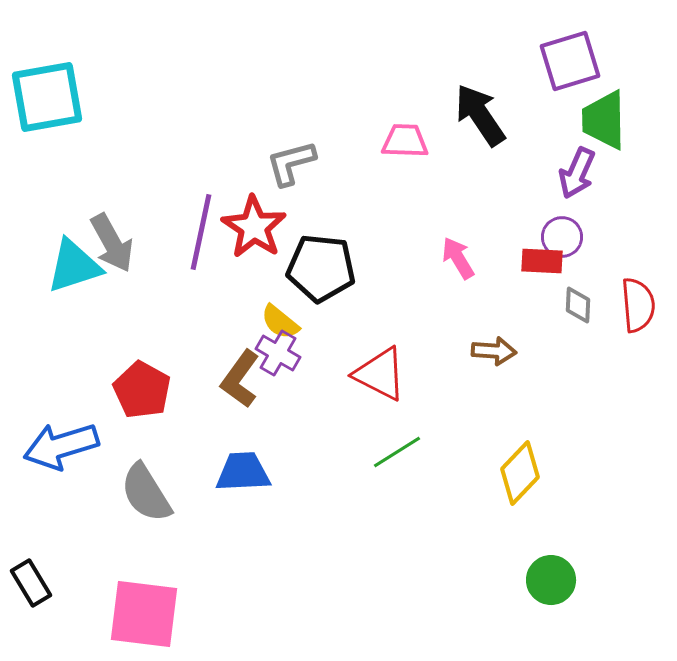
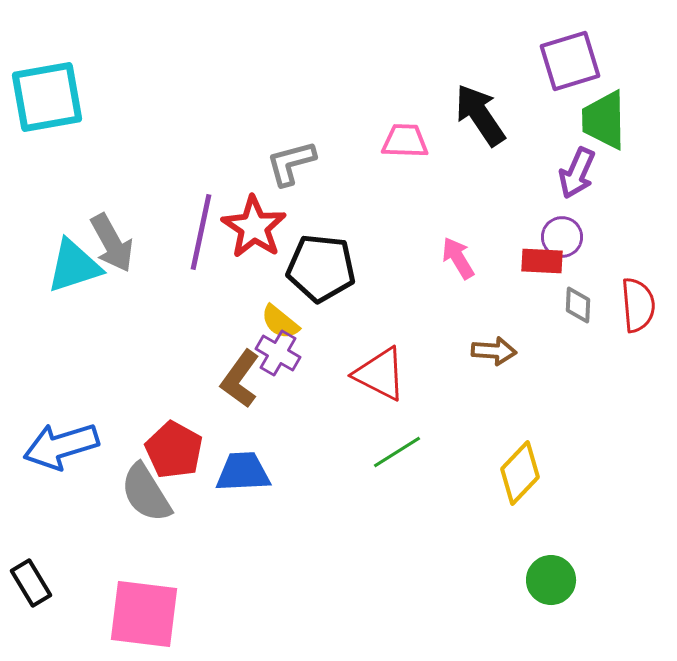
red pentagon: moved 32 px right, 60 px down
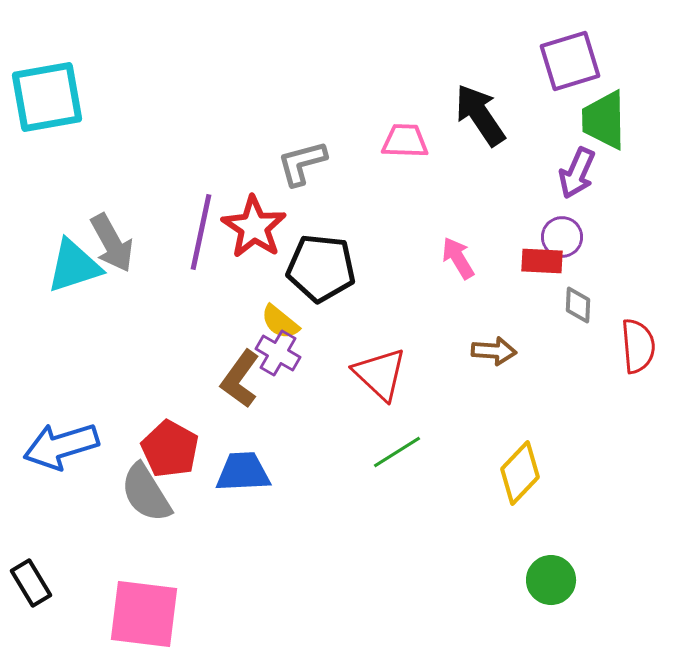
gray L-shape: moved 11 px right
red semicircle: moved 41 px down
red triangle: rotated 16 degrees clockwise
red pentagon: moved 4 px left, 1 px up
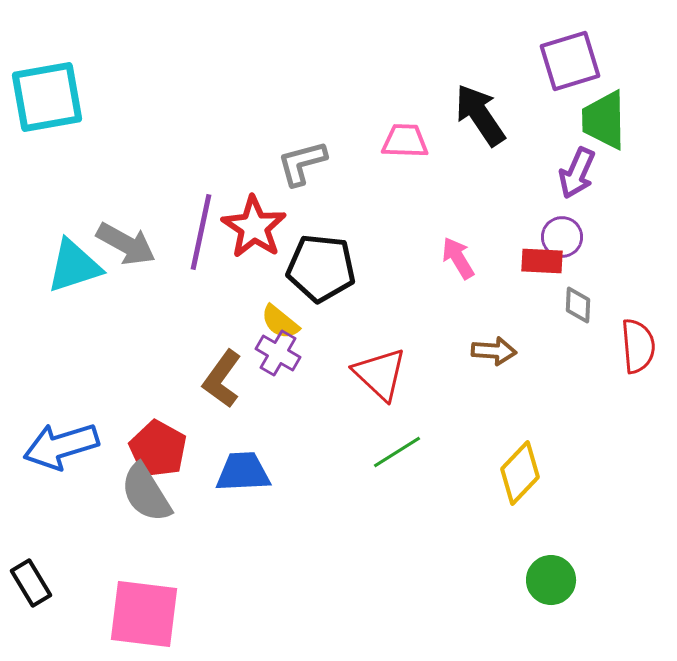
gray arrow: moved 14 px right, 1 px down; rotated 32 degrees counterclockwise
brown L-shape: moved 18 px left
red pentagon: moved 12 px left
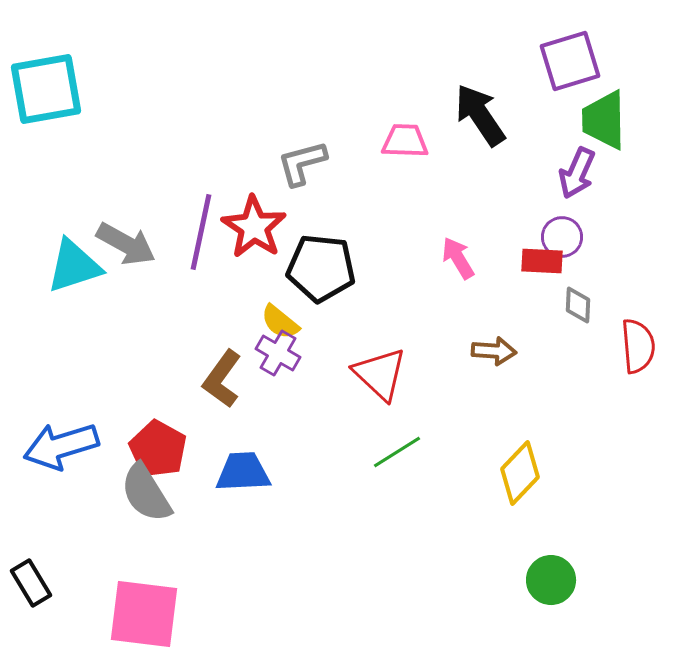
cyan square: moved 1 px left, 8 px up
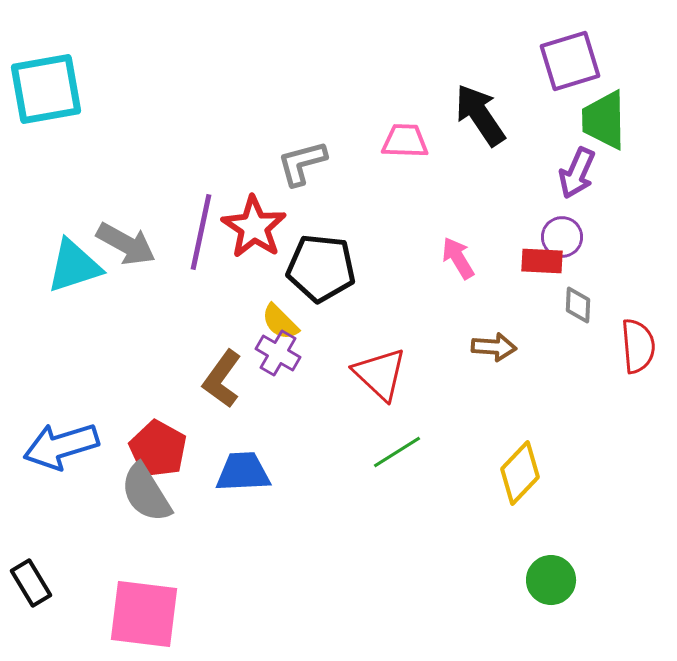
yellow semicircle: rotated 6 degrees clockwise
brown arrow: moved 4 px up
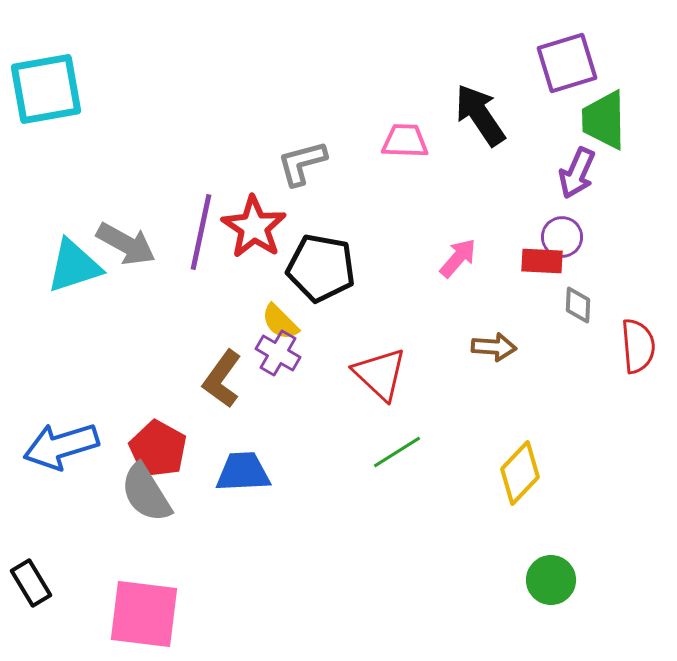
purple square: moved 3 px left, 2 px down
pink arrow: rotated 72 degrees clockwise
black pentagon: rotated 4 degrees clockwise
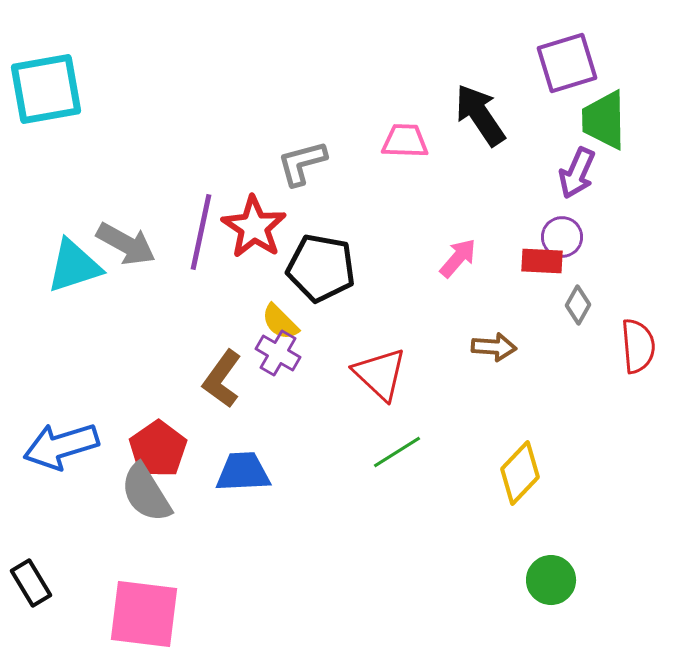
gray diamond: rotated 27 degrees clockwise
red pentagon: rotated 8 degrees clockwise
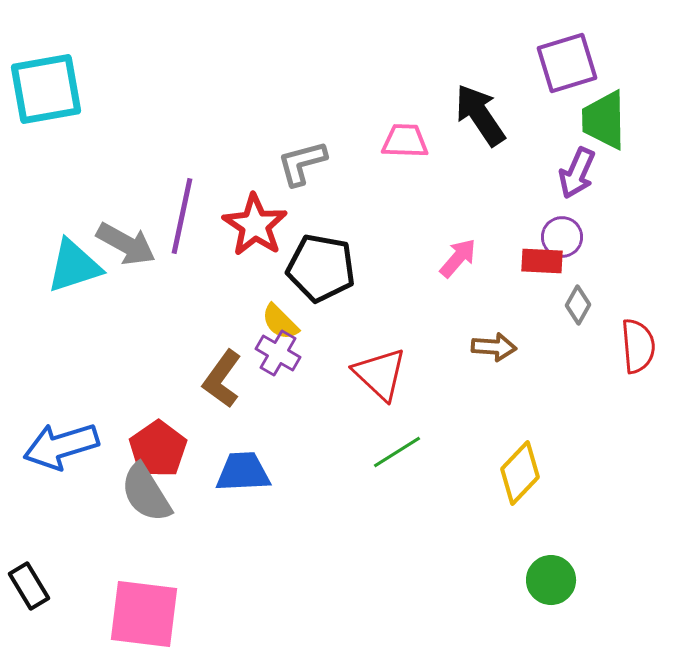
red star: moved 1 px right, 2 px up
purple line: moved 19 px left, 16 px up
black rectangle: moved 2 px left, 3 px down
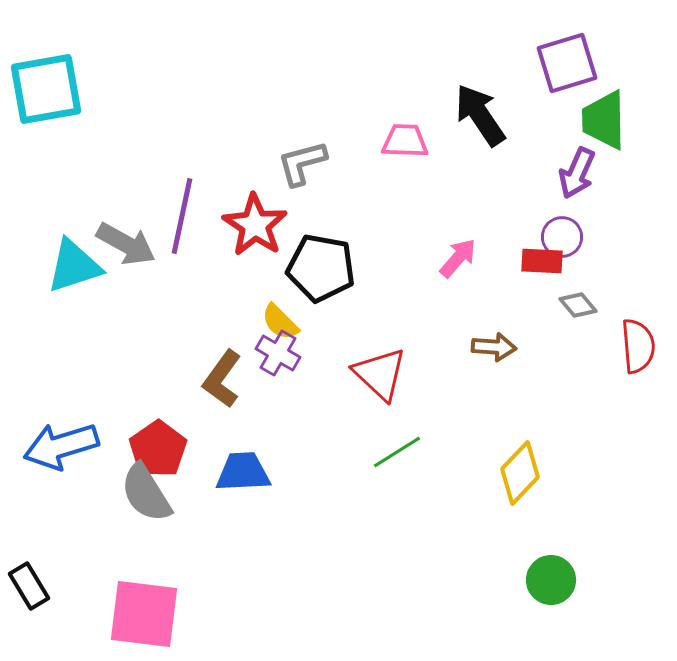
gray diamond: rotated 69 degrees counterclockwise
